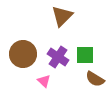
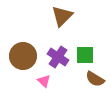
brown circle: moved 2 px down
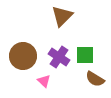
purple cross: moved 1 px right
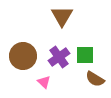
brown triangle: rotated 15 degrees counterclockwise
purple cross: rotated 20 degrees clockwise
pink triangle: moved 1 px down
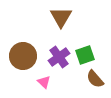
brown triangle: moved 1 px left, 1 px down
green square: rotated 18 degrees counterclockwise
brown semicircle: rotated 18 degrees clockwise
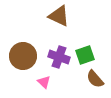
brown triangle: moved 2 px left, 1 px up; rotated 35 degrees counterclockwise
purple cross: rotated 35 degrees counterclockwise
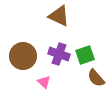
purple cross: moved 3 px up
brown semicircle: moved 1 px right, 1 px up
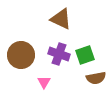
brown triangle: moved 2 px right, 3 px down
brown circle: moved 2 px left, 1 px up
brown semicircle: rotated 60 degrees counterclockwise
pink triangle: rotated 16 degrees clockwise
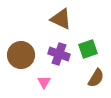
green square: moved 3 px right, 6 px up
brown semicircle: rotated 48 degrees counterclockwise
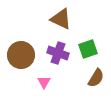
purple cross: moved 1 px left, 1 px up
